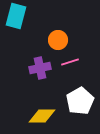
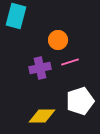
white pentagon: rotated 12 degrees clockwise
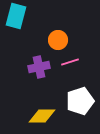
purple cross: moved 1 px left, 1 px up
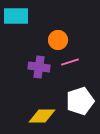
cyan rectangle: rotated 75 degrees clockwise
purple cross: rotated 20 degrees clockwise
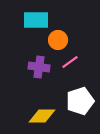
cyan rectangle: moved 20 px right, 4 px down
pink line: rotated 18 degrees counterclockwise
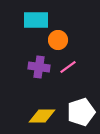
pink line: moved 2 px left, 5 px down
white pentagon: moved 1 px right, 11 px down
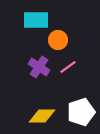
purple cross: rotated 25 degrees clockwise
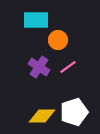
white pentagon: moved 7 px left
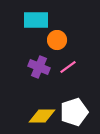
orange circle: moved 1 px left
purple cross: rotated 10 degrees counterclockwise
